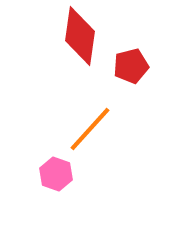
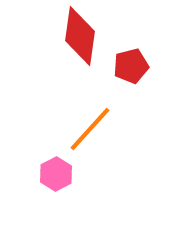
pink hexagon: rotated 12 degrees clockwise
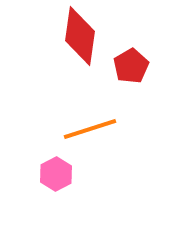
red pentagon: rotated 16 degrees counterclockwise
orange line: rotated 30 degrees clockwise
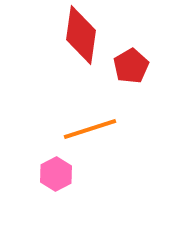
red diamond: moved 1 px right, 1 px up
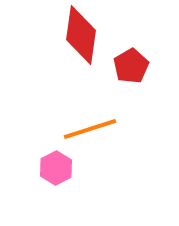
pink hexagon: moved 6 px up
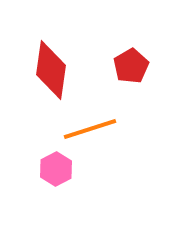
red diamond: moved 30 px left, 35 px down
pink hexagon: moved 1 px down
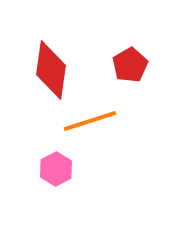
red pentagon: moved 1 px left, 1 px up
orange line: moved 8 px up
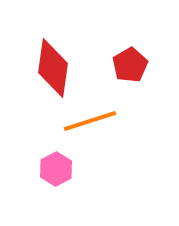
red diamond: moved 2 px right, 2 px up
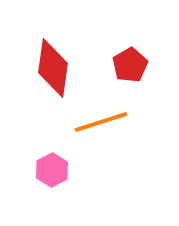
orange line: moved 11 px right, 1 px down
pink hexagon: moved 4 px left, 1 px down
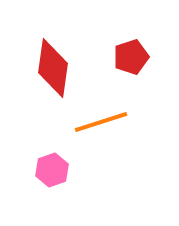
red pentagon: moved 1 px right, 8 px up; rotated 12 degrees clockwise
pink hexagon: rotated 8 degrees clockwise
